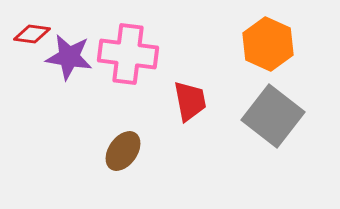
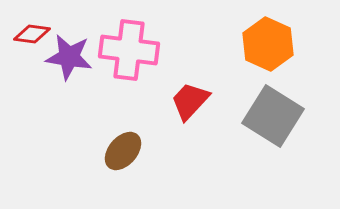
pink cross: moved 1 px right, 4 px up
red trapezoid: rotated 126 degrees counterclockwise
gray square: rotated 6 degrees counterclockwise
brown ellipse: rotated 6 degrees clockwise
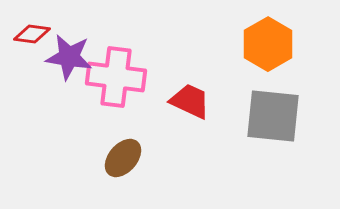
orange hexagon: rotated 6 degrees clockwise
pink cross: moved 13 px left, 27 px down
red trapezoid: rotated 72 degrees clockwise
gray square: rotated 26 degrees counterclockwise
brown ellipse: moved 7 px down
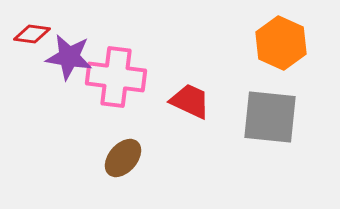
orange hexagon: moved 13 px right, 1 px up; rotated 6 degrees counterclockwise
gray square: moved 3 px left, 1 px down
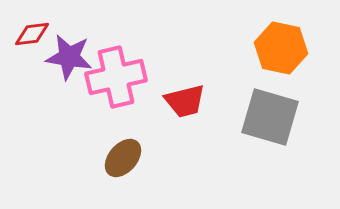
red diamond: rotated 15 degrees counterclockwise
orange hexagon: moved 5 px down; rotated 12 degrees counterclockwise
pink cross: rotated 20 degrees counterclockwise
red trapezoid: moved 5 px left; rotated 141 degrees clockwise
gray square: rotated 10 degrees clockwise
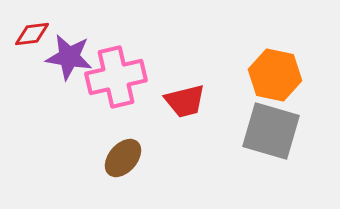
orange hexagon: moved 6 px left, 27 px down
gray square: moved 1 px right, 14 px down
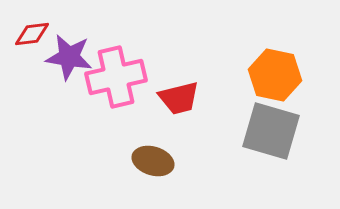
red trapezoid: moved 6 px left, 3 px up
brown ellipse: moved 30 px right, 3 px down; rotated 66 degrees clockwise
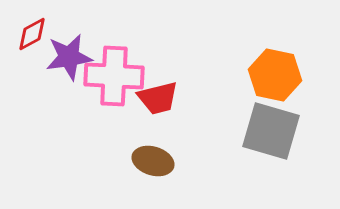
red diamond: rotated 21 degrees counterclockwise
purple star: rotated 18 degrees counterclockwise
pink cross: moved 2 px left, 1 px up; rotated 16 degrees clockwise
red trapezoid: moved 21 px left
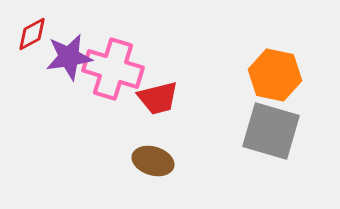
pink cross: moved 1 px left, 7 px up; rotated 14 degrees clockwise
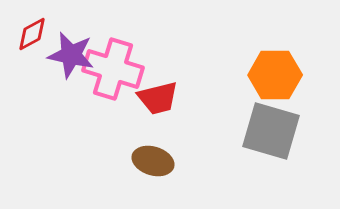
purple star: moved 2 px right, 2 px up; rotated 21 degrees clockwise
orange hexagon: rotated 12 degrees counterclockwise
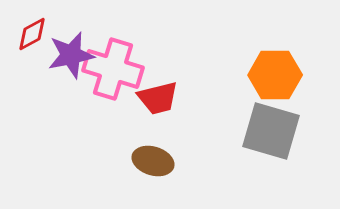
purple star: rotated 24 degrees counterclockwise
